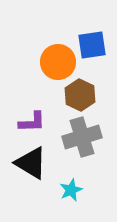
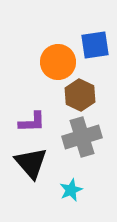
blue square: moved 3 px right
black triangle: rotated 18 degrees clockwise
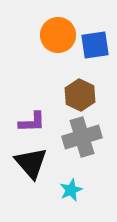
orange circle: moved 27 px up
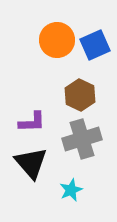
orange circle: moved 1 px left, 5 px down
blue square: rotated 16 degrees counterclockwise
gray cross: moved 2 px down
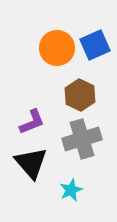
orange circle: moved 8 px down
purple L-shape: rotated 20 degrees counterclockwise
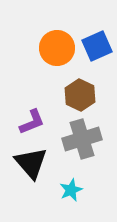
blue square: moved 2 px right, 1 px down
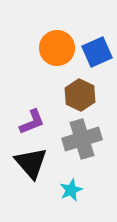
blue square: moved 6 px down
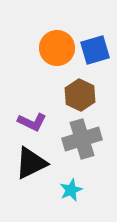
blue square: moved 2 px left, 2 px up; rotated 8 degrees clockwise
purple L-shape: rotated 48 degrees clockwise
black triangle: rotated 45 degrees clockwise
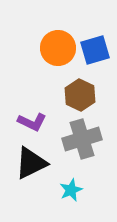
orange circle: moved 1 px right
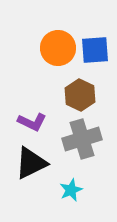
blue square: rotated 12 degrees clockwise
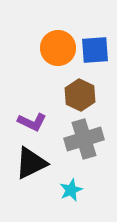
gray cross: moved 2 px right
